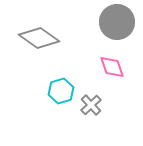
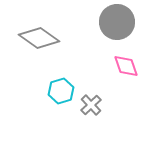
pink diamond: moved 14 px right, 1 px up
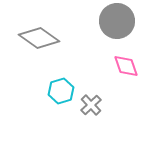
gray circle: moved 1 px up
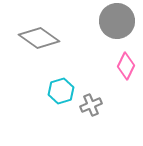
pink diamond: rotated 44 degrees clockwise
gray cross: rotated 20 degrees clockwise
